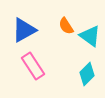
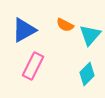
orange semicircle: moved 1 px left, 1 px up; rotated 30 degrees counterclockwise
cyan triangle: moved 1 px up; rotated 35 degrees clockwise
pink rectangle: rotated 60 degrees clockwise
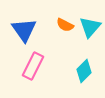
blue triangle: rotated 36 degrees counterclockwise
cyan triangle: moved 8 px up
cyan diamond: moved 3 px left, 3 px up
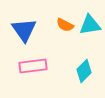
cyan triangle: moved 2 px up; rotated 40 degrees clockwise
pink rectangle: rotated 56 degrees clockwise
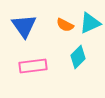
cyan triangle: moved 2 px up; rotated 15 degrees counterclockwise
blue triangle: moved 4 px up
cyan diamond: moved 6 px left, 14 px up
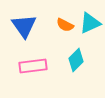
cyan diamond: moved 2 px left, 3 px down
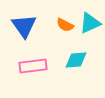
cyan diamond: rotated 40 degrees clockwise
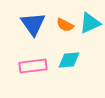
blue triangle: moved 9 px right, 2 px up
cyan diamond: moved 7 px left
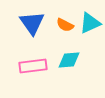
blue triangle: moved 1 px left, 1 px up
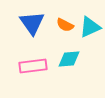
cyan triangle: moved 4 px down
cyan diamond: moved 1 px up
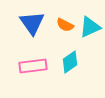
cyan diamond: moved 1 px right, 3 px down; rotated 30 degrees counterclockwise
